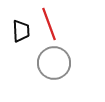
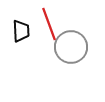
gray circle: moved 17 px right, 16 px up
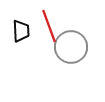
red line: moved 2 px down
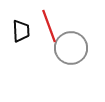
gray circle: moved 1 px down
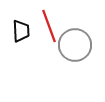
gray circle: moved 4 px right, 3 px up
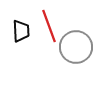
gray circle: moved 1 px right, 2 px down
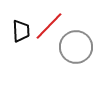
red line: rotated 64 degrees clockwise
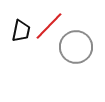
black trapezoid: rotated 15 degrees clockwise
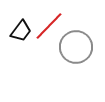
black trapezoid: rotated 25 degrees clockwise
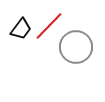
black trapezoid: moved 2 px up
